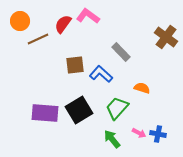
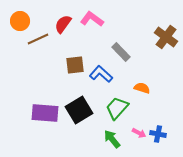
pink L-shape: moved 4 px right, 3 px down
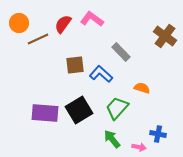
orange circle: moved 1 px left, 2 px down
brown cross: moved 1 px left, 1 px up
pink arrow: moved 14 px down; rotated 16 degrees counterclockwise
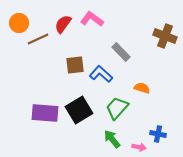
brown cross: rotated 15 degrees counterclockwise
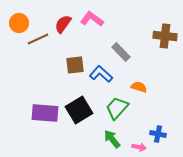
brown cross: rotated 15 degrees counterclockwise
orange semicircle: moved 3 px left, 1 px up
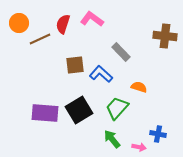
red semicircle: rotated 18 degrees counterclockwise
brown line: moved 2 px right
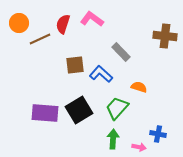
green arrow: moved 1 px right; rotated 42 degrees clockwise
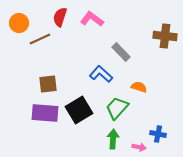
red semicircle: moved 3 px left, 7 px up
brown square: moved 27 px left, 19 px down
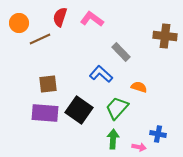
black square: rotated 24 degrees counterclockwise
